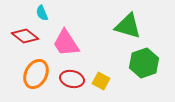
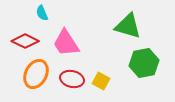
red diamond: moved 5 px down; rotated 12 degrees counterclockwise
green hexagon: rotated 8 degrees clockwise
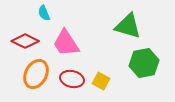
cyan semicircle: moved 2 px right
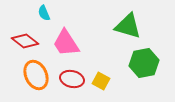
red diamond: rotated 12 degrees clockwise
orange ellipse: moved 1 px down; rotated 52 degrees counterclockwise
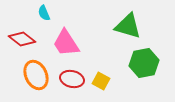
red diamond: moved 3 px left, 2 px up
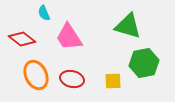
pink trapezoid: moved 3 px right, 6 px up
yellow square: moved 12 px right; rotated 30 degrees counterclockwise
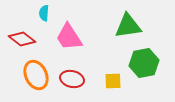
cyan semicircle: rotated 28 degrees clockwise
green triangle: rotated 24 degrees counterclockwise
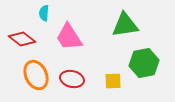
green triangle: moved 3 px left, 1 px up
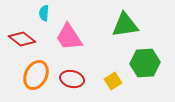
green hexagon: moved 1 px right; rotated 8 degrees clockwise
orange ellipse: rotated 52 degrees clockwise
yellow square: rotated 30 degrees counterclockwise
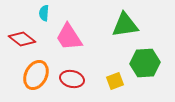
yellow square: moved 2 px right; rotated 12 degrees clockwise
